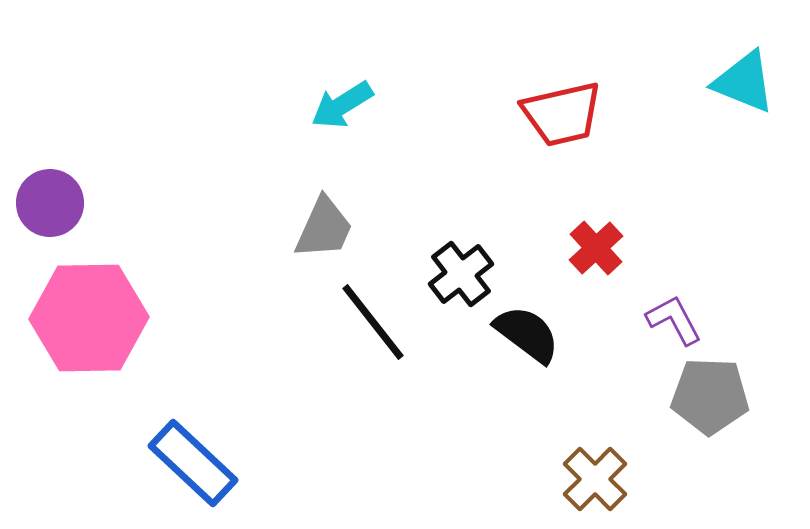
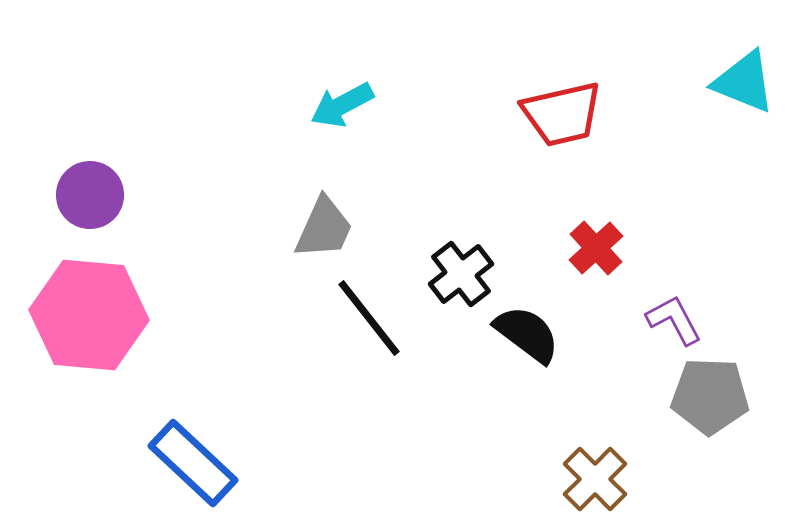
cyan arrow: rotated 4 degrees clockwise
purple circle: moved 40 px right, 8 px up
pink hexagon: moved 3 px up; rotated 6 degrees clockwise
black line: moved 4 px left, 4 px up
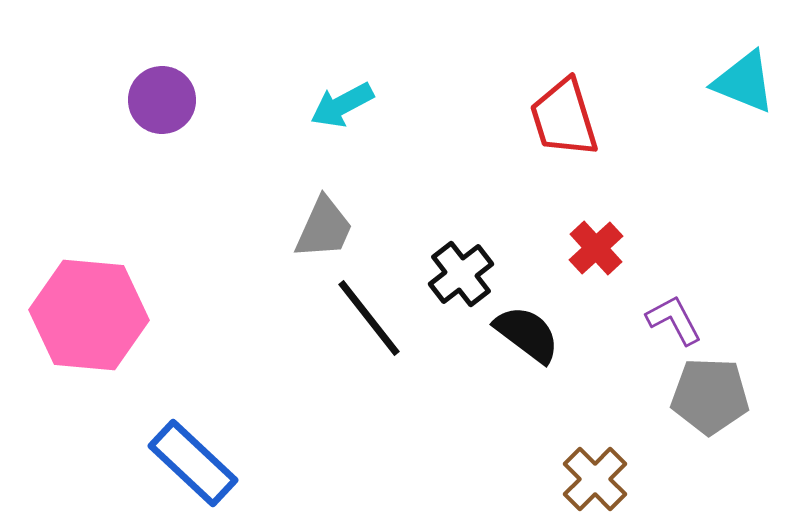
red trapezoid: moved 2 px right, 4 px down; rotated 86 degrees clockwise
purple circle: moved 72 px right, 95 px up
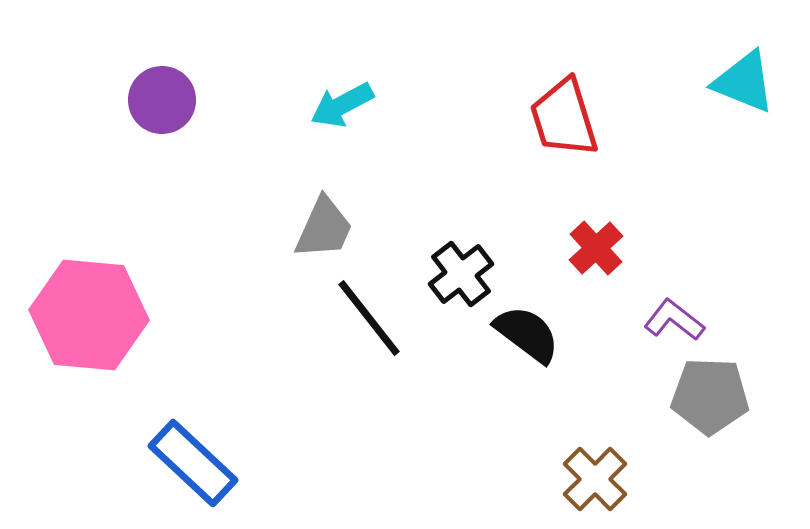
purple L-shape: rotated 24 degrees counterclockwise
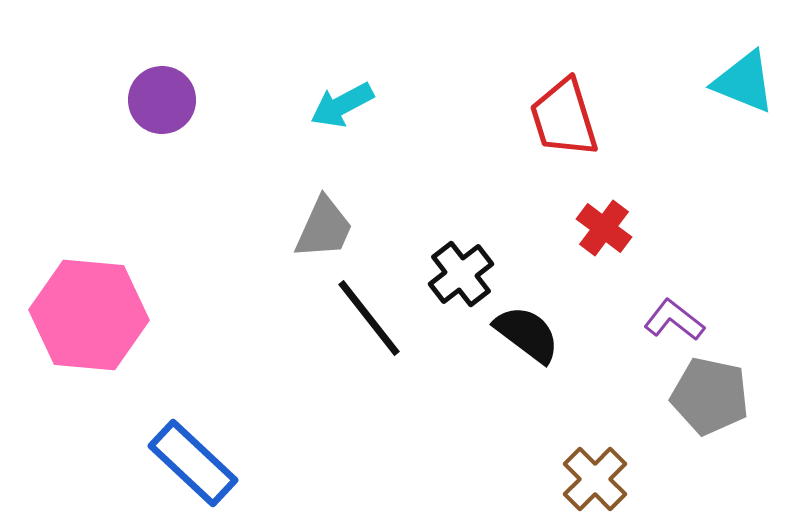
red cross: moved 8 px right, 20 px up; rotated 10 degrees counterclockwise
gray pentagon: rotated 10 degrees clockwise
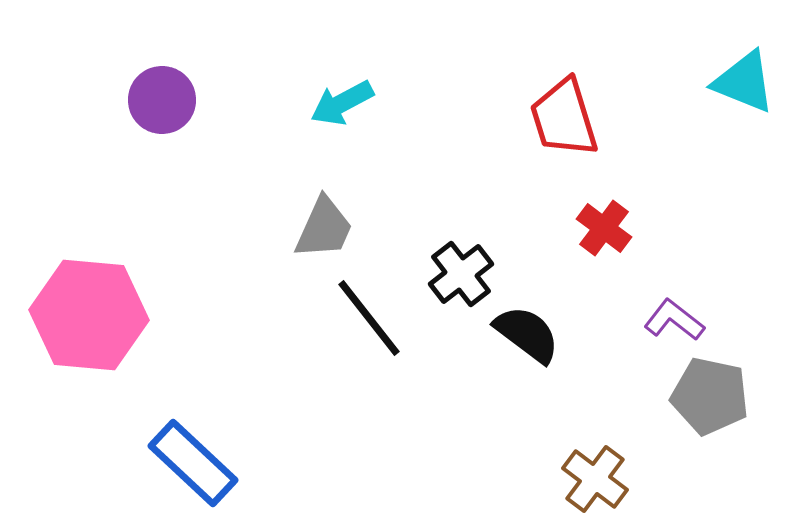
cyan arrow: moved 2 px up
brown cross: rotated 8 degrees counterclockwise
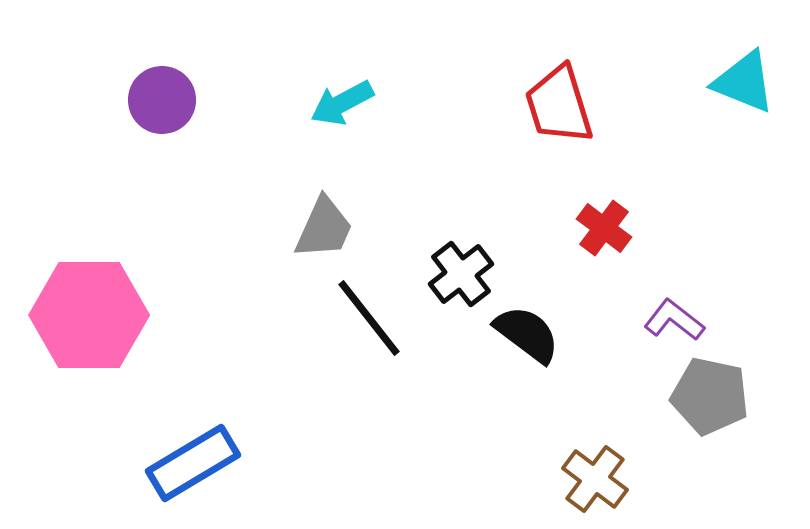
red trapezoid: moved 5 px left, 13 px up
pink hexagon: rotated 5 degrees counterclockwise
blue rectangle: rotated 74 degrees counterclockwise
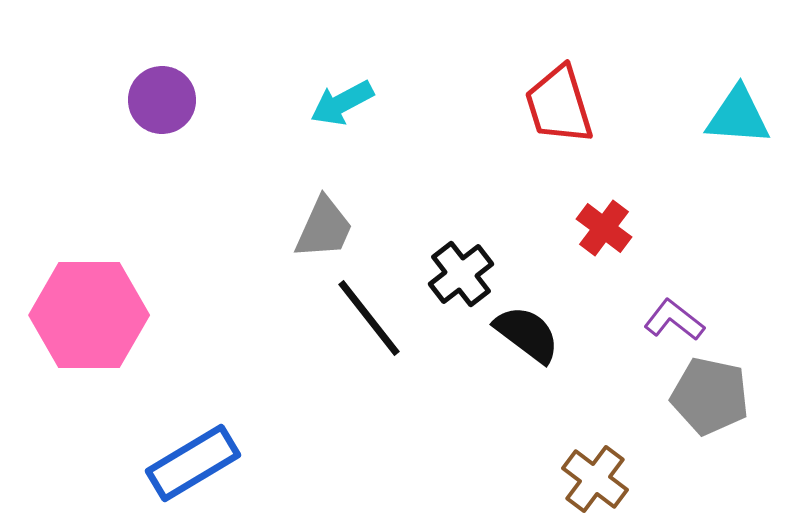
cyan triangle: moved 6 px left, 34 px down; rotated 18 degrees counterclockwise
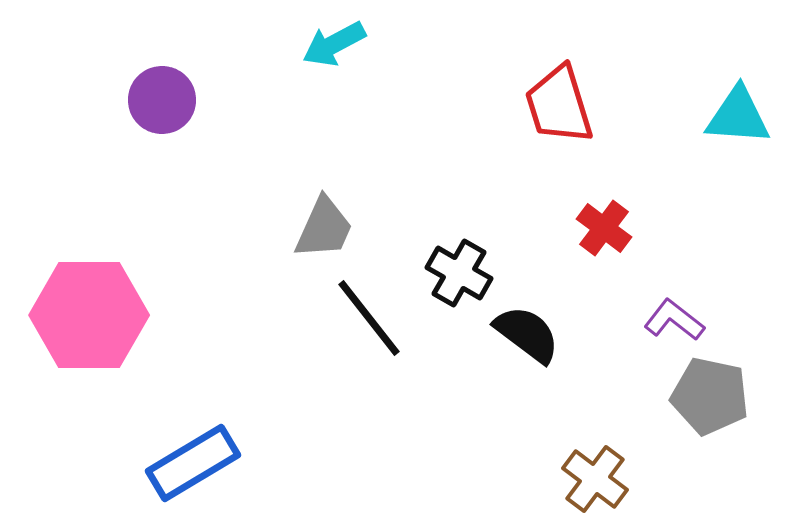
cyan arrow: moved 8 px left, 59 px up
black cross: moved 2 px left, 1 px up; rotated 22 degrees counterclockwise
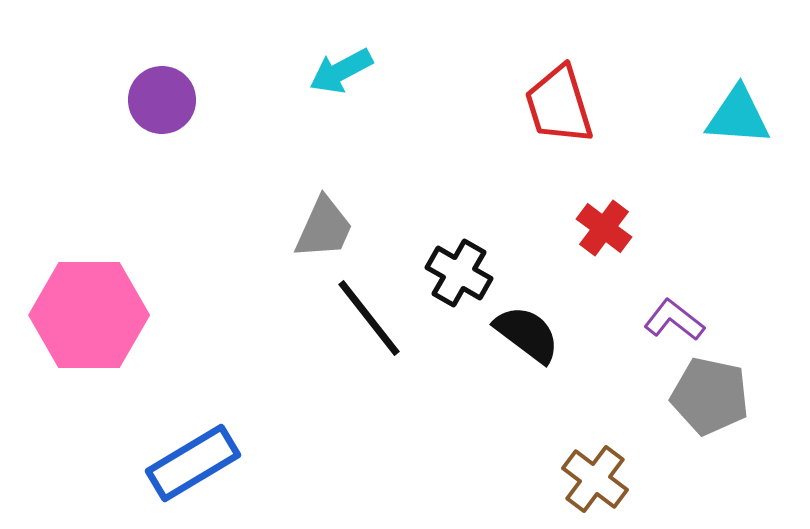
cyan arrow: moved 7 px right, 27 px down
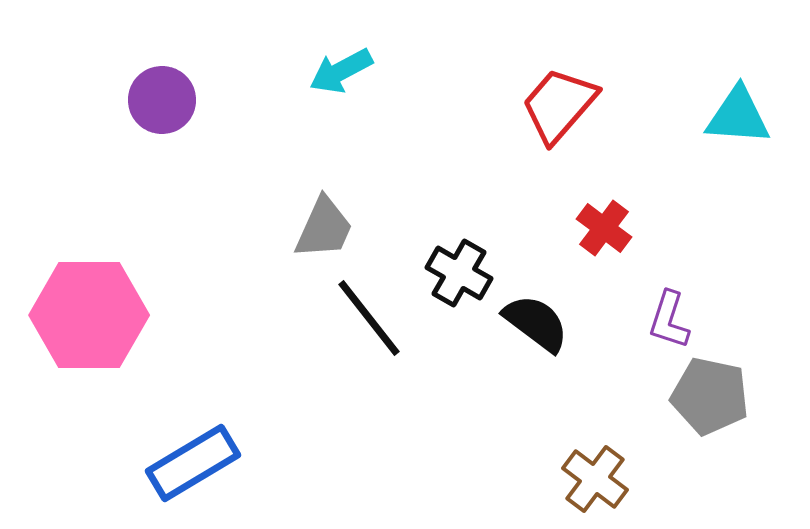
red trapezoid: rotated 58 degrees clockwise
purple L-shape: moved 5 px left; rotated 110 degrees counterclockwise
black semicircle: moved 9 px right, 11 px up
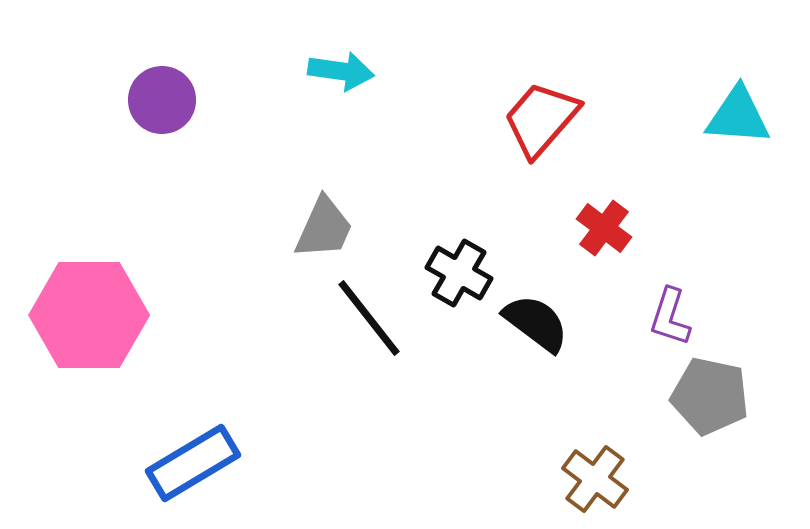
cyan arrow: rotated 144 degrees counterclockwise
red trapezoid: moved 18 px left, 14 px down
purple L-shape: moved 1 px right, 3 px up
